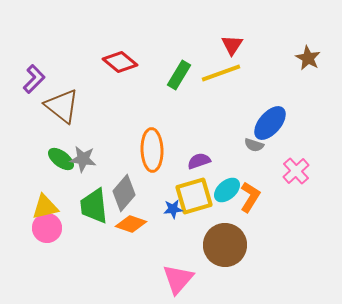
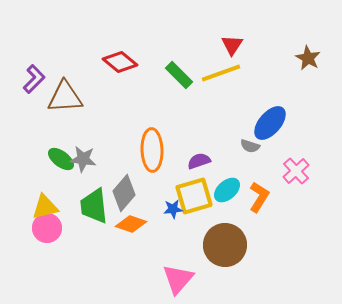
green rectangle: rotated 76 degrees counterclockwise
brown triangle: moved 3 px right, 9 px up; rotated 42 degrees counterclockwise
gray semicircle: moved 4 px left, 1 px down
orange L-shape: moved 9 px right
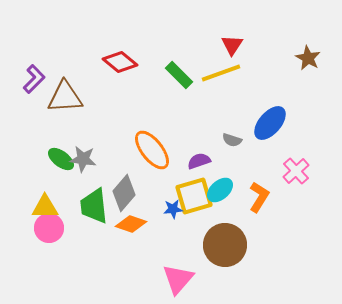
gray semicircle: moved 18 px left, 6 px up
orange ellipse: rotated 36 degrees counterclockwise
cyan ellipse: moved 7 px left
yellow triangle: rotated 12 degrees clockwise
pink circle: moved 2 px right
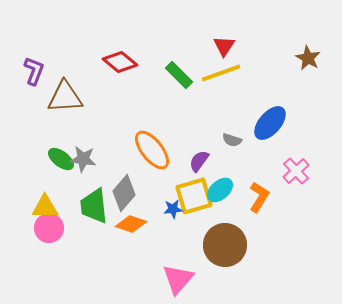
red triangle: moved 8 px left, 1 px down
purple L-shape: moved 8 px up; rotated 24 degrees counterclockwise
purple semicircle: rotated 35 degrees counterclockwise
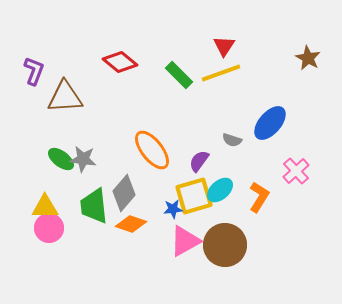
pink triangle: moved 7 px right, 38 px up; rotated 20 degrees clockwise
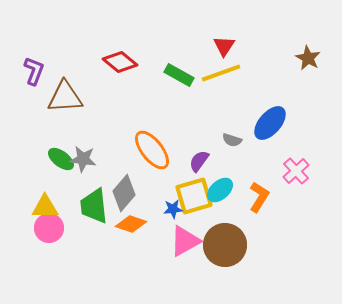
green rectangle: rotated 16 degrees counterclockwise
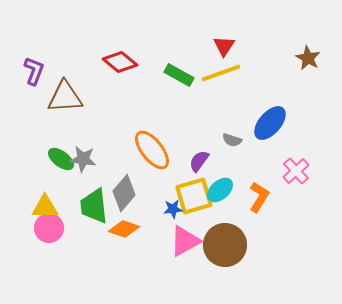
orange diamond: moved 7 px left, 5 px down
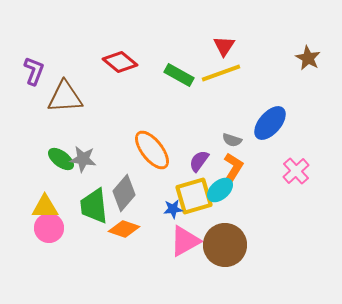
orange L-shape: moved 26 px left, 29 px up
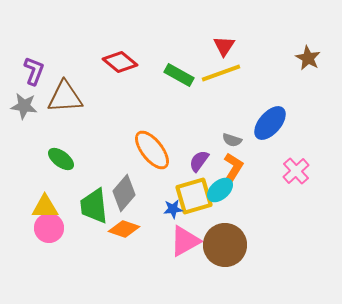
gray star: moved 59 px left, 53 px up
